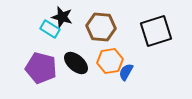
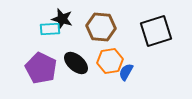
black star: moved 2 px down
cyan rectangle: rotated 36 degrees counterclockwise
purple pentagon: rotated 12 degrees clockwise
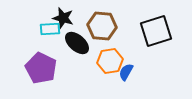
black star: moved 1 px right, 1 px up
brown hexagon: moved 1 px right, 1 px up
black ellipse: moved 1 px right, 20 px up
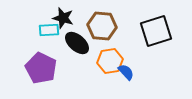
cyan rectangle: moved 1 px left, 1 px down
blue semicircle: rotated 108 degrees clockwise
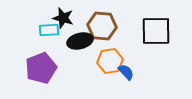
black square: rotated 16 degrees clockwise
black ellipse: moved 3 px right, 2 px up; rotated 55 degrees counterclockwise
purple pentagon: rotated 24 degrees clockwise
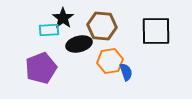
black star: rotated 20 degrees clockwise
black ellipse: moved 1 px left, 3 px down
blue semicircle: rotated 24 degrees clockwise
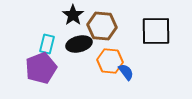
black star: moved 10 px right, 3 px up
cyan rectangle: moved 2 px left, 14 px down; rotated 72 degrees counterclockwise
orange hexagon: rotated 15 degrees clockwise
blue semicircle: rotated 18 degrees counterclockwise
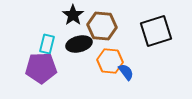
black square: rotated 16 degrees counterclockwise
purple pentagon: rotated 20 degrees clockwise
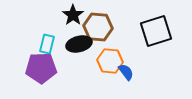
brown hexagon: moved 4 px left, 1 px down
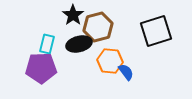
brown hexagon: rotated 20 degrees counterclockwise
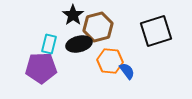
cyan rectangle: moved 2 px right
blue semicircle: moved 1 px right, 1 px up
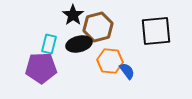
black square: rotated 12 degrees clockwise
